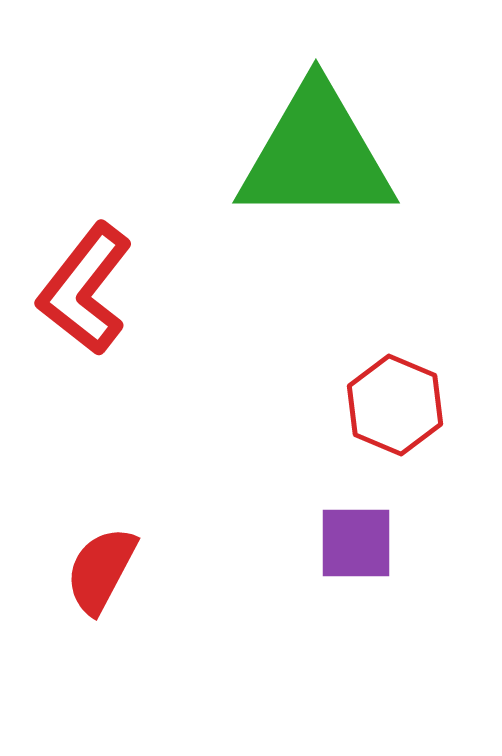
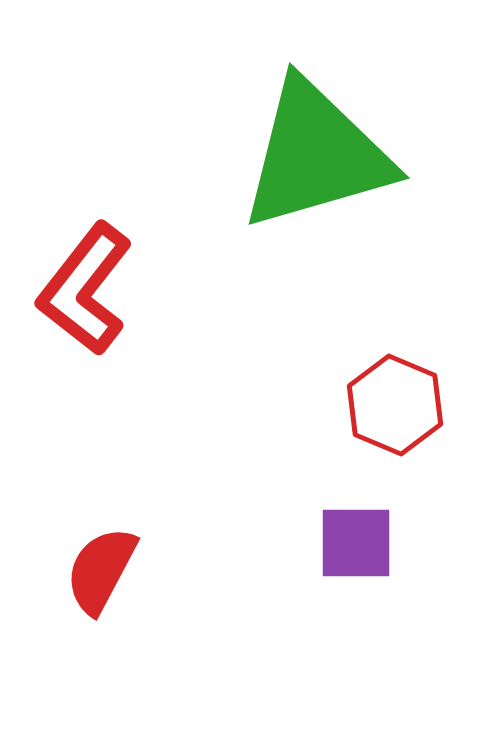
green triangle: rotated 16 degrees counterclockwise
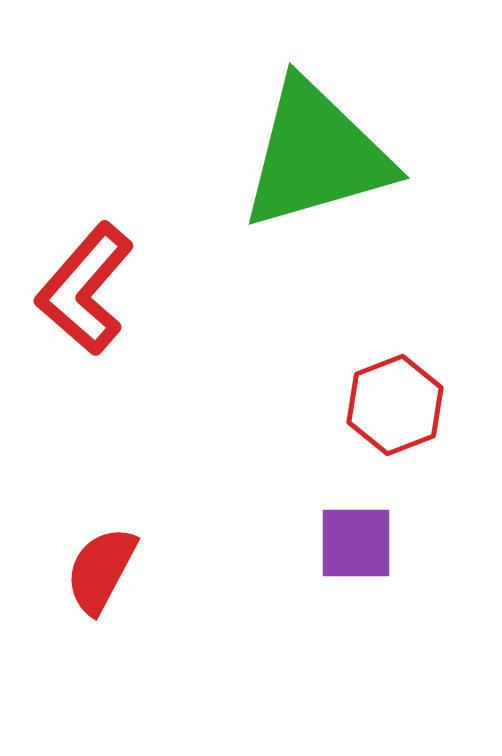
red L-shape: rotated 3 degrees clockwise
red hexagon: rotated 16 degrees clockwise
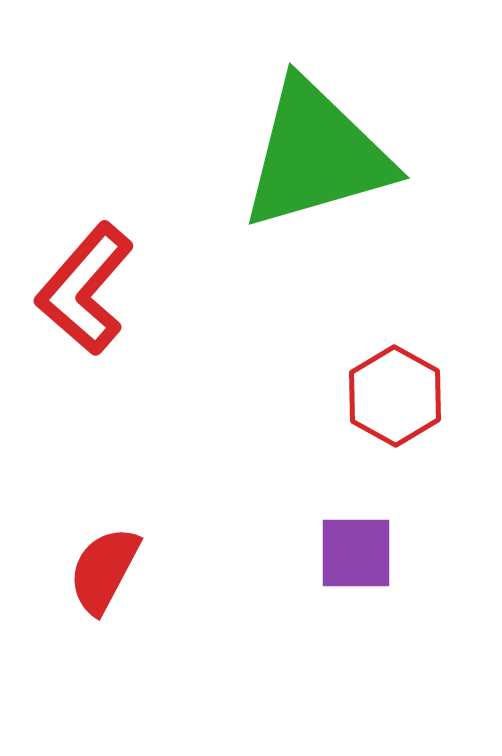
red hexagon: moved 9 px up; rotated 10 degrees counterclockwise
purple square: moved 10 px down
red semicircle: moved 3 px right
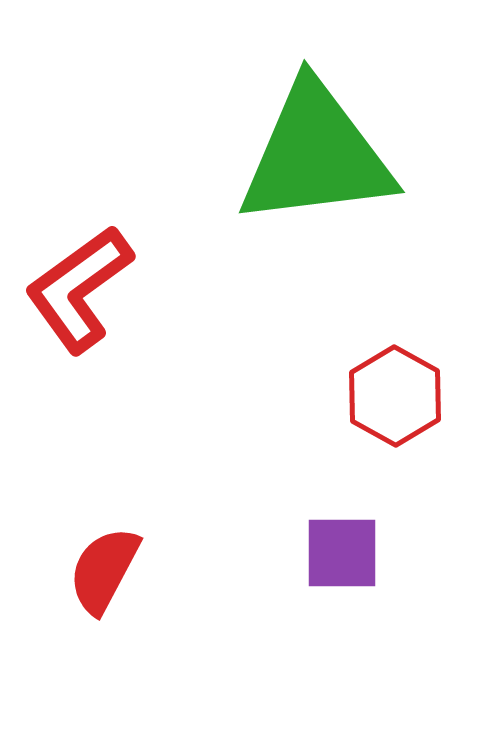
green triangle: rotated 9 degrees clockwise
red L-shape: moved 6 px left; rotated 13 degrees clockwise
purple square: moved 14 px left
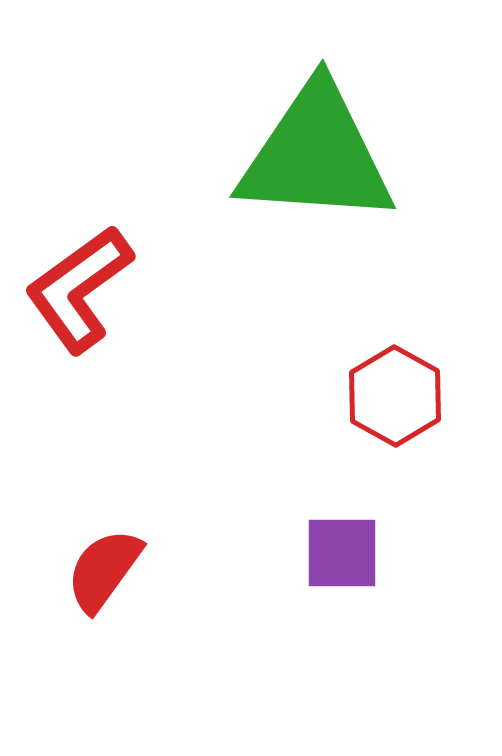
green triangle: rotated 11 degrees clockwise
red semicircle: rotated 8 degrees clockwise
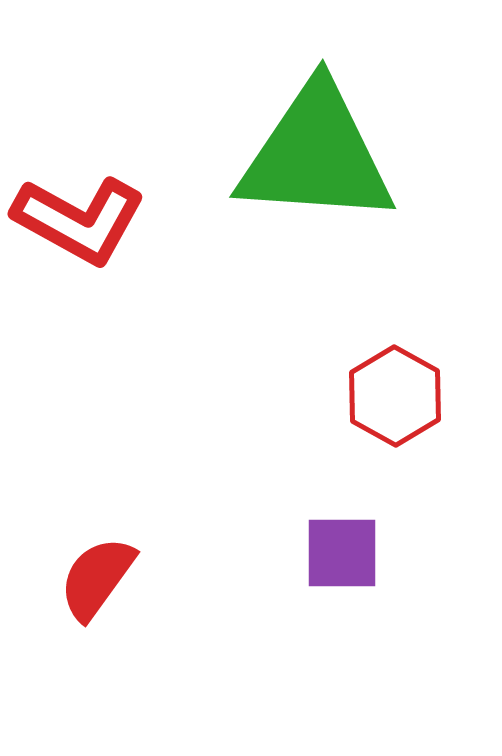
red L-shape: moved 69 px up; rotated 115 degrees counterclockwise
red semicircle: moved 7 px left, 8 px down
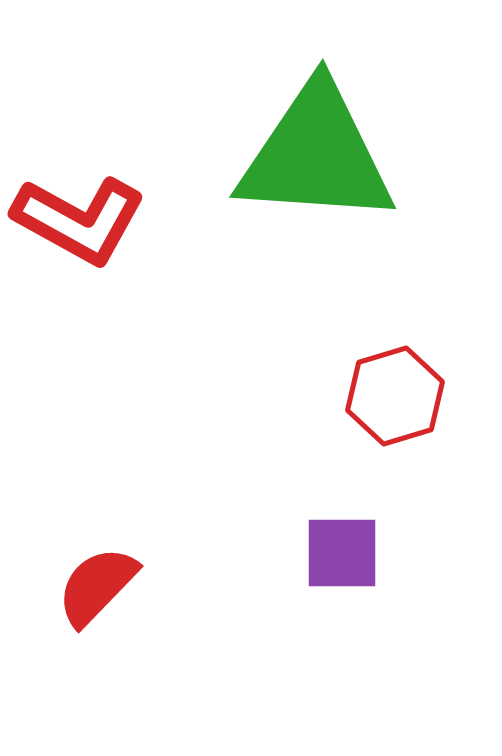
red hexagon: rotated 14 degrees clockwise
red semicircle: moved 8 px down; rotated 8 degrees clockwise
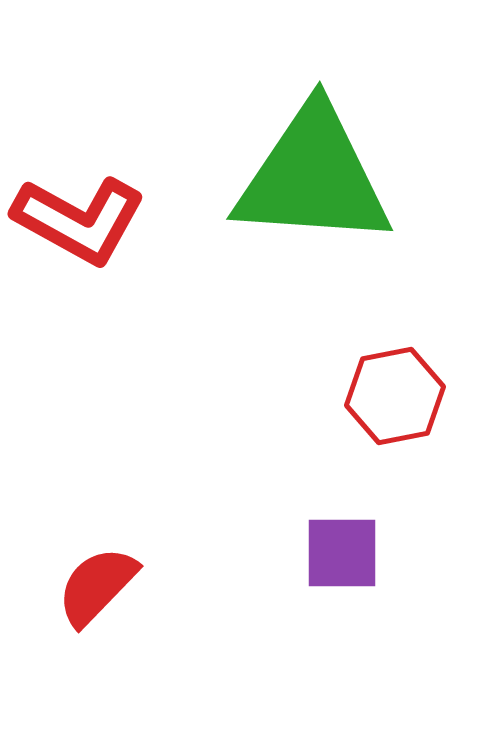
green triangle: moved 3 px left, 22 px down
red hexagon: rotated 6 degrees clockwise
